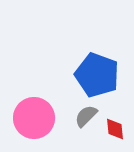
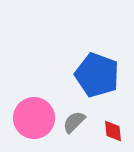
gray semicircle: moved 12 px left, 6 px down
red diamond: moved 2 px left, 2 px down
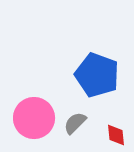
gray semicircle: moved 1 px right, 1 px down
red diamond: moved 3 px right, 4 px down
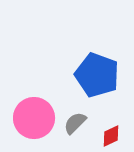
red diamond: moved 5 px left, 1 px down; rotated 70 degrees clockwise
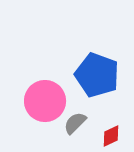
pink circle: moved 11 px right, 17 px up
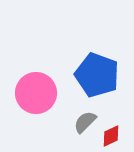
pink circle: moved 9 px left, 8 px up
gray semicircle: moved 10 px right, 1 px up
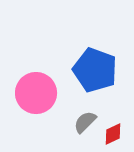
blue pentagon: moved 2 px left, 5 px up
red diamond: moved 2 px right, 2 px up
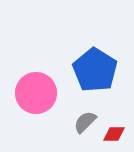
blue pentagon: rotated 12 degrees clockwise
red diamond: moved 1 px right; rotated 25 degrees clockwise
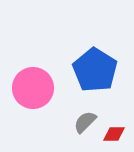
pink circle: moved 3 px left, 5 px up
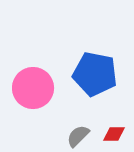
blue pentagon: moved 4 px down; rotated 21 degrees counterclockwise
gray semicircle: moved 7 px left, 14 px down
